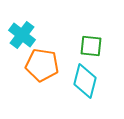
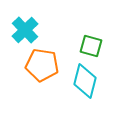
cyan cross: moved 3 px right, 5 px up; rotated 8 degrees clockwise
green square: rotated 10 degrees clockwise
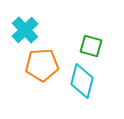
orange pentagon: rotated 12 degrees counterclockwise
cyan diamond: moved 3 px left
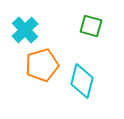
green square: moved 20 px up
orange pentagon: rotated 12 degrees counterclockwise
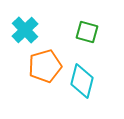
green square: moved 4 px left, 6 px down
orange pentagon: moved 3 px right, 1 px down
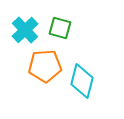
green square: moved 27 px left, 4 px up
orange pentagon: rotated 12 degrees clockwise
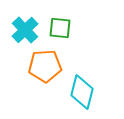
green square: rotated 10 degrees counterclockwise
cyan diamond: moved 11 px down
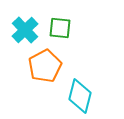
orange pentagon: rotated 24 degrees counterclockwise
cyan diamond: moved 2 px left, 4 px down
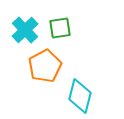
green square: rotated 15 degrees counterclockwise
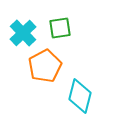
cyan cross: moved 2 px left, 3 px down
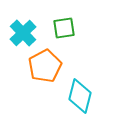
green square: moved 4 px right
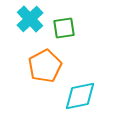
cyan cross: moved 7 px right, 14 px up
cyan diamond: rotated 64 degrees clockwise
